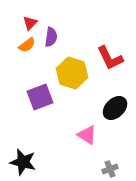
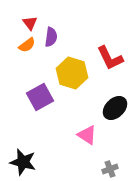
red triangle: rotated 21 degrees counterclockwise
purple square: rotated 8 degrees counterclockwise
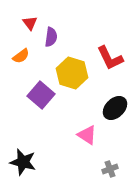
orange semicircle: moved 6 px left, 11 px down
purple square: moved 1 px right, 2 px up; rotated 20 degrees counterclockwise
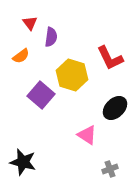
yellow hexagon: moved 2 px down
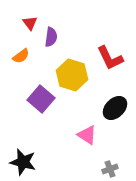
purple square: moved 4 px down
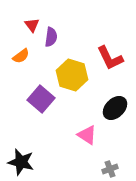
red triangle: moved 2 px right, 2 px down
black star: moved 2 px left
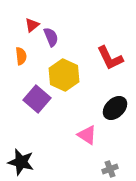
red triangle: rotated 28 degrees clockwise
purple semicircle: rotated 30 degrees counterclockwise
orange semicircle: rotated 60 degrees counterclockwise
yellow hexagon: moved 8 px left; rotated 8 degrees clockwise
purple square: moved 4 px left
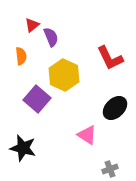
black star: moved 2 px right, 14 px up
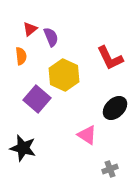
red triangle: moved 2 px left, 4 px down
